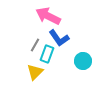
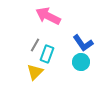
blue L-shape: moved 24 px right, 5 px down
cyan circle: moved 2 px left, 1 px down
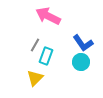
cyan rectangle: moved 1 px left, 2 px down
yellow triangle: moved 6 px down
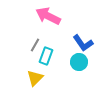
cyan circle: moved 2 px left
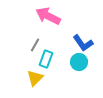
cyan rectangle: moved 3 px down
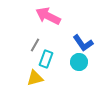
yellow triangle: rotated 30 degrees clockwise
